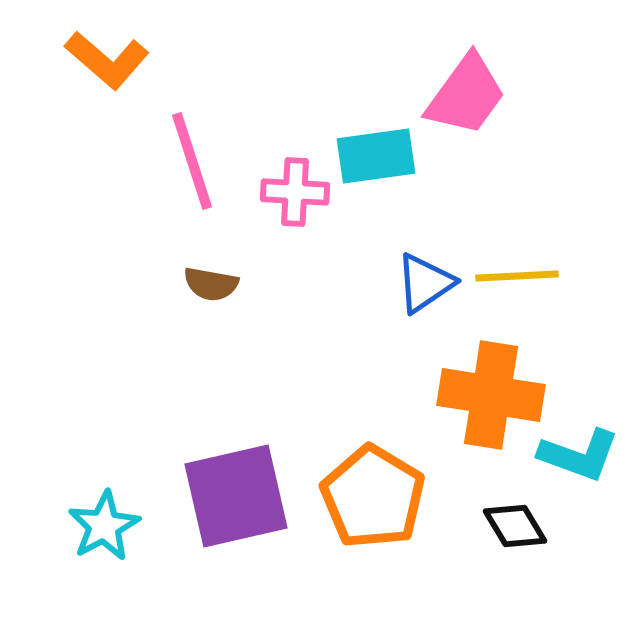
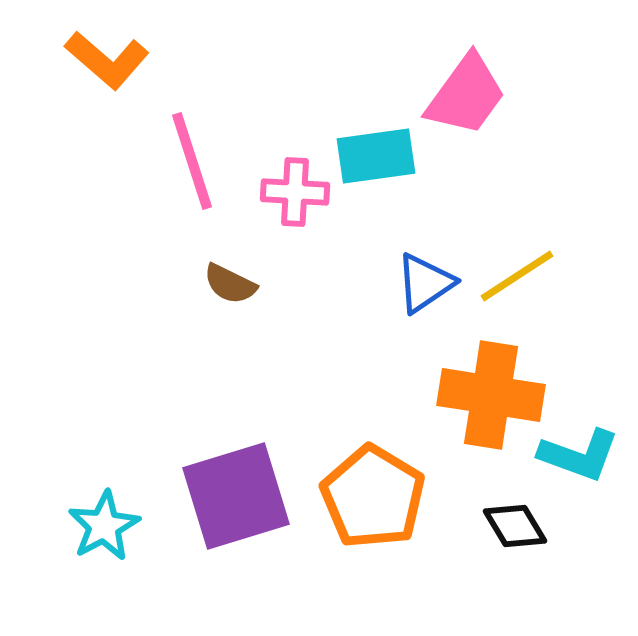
yellow line: rotated 30 degrees counterclockwise
brown semicircle: moved 19 px right; rotated 16 degrees clockwise
purple square: rotated 4 degrees counterclockwise
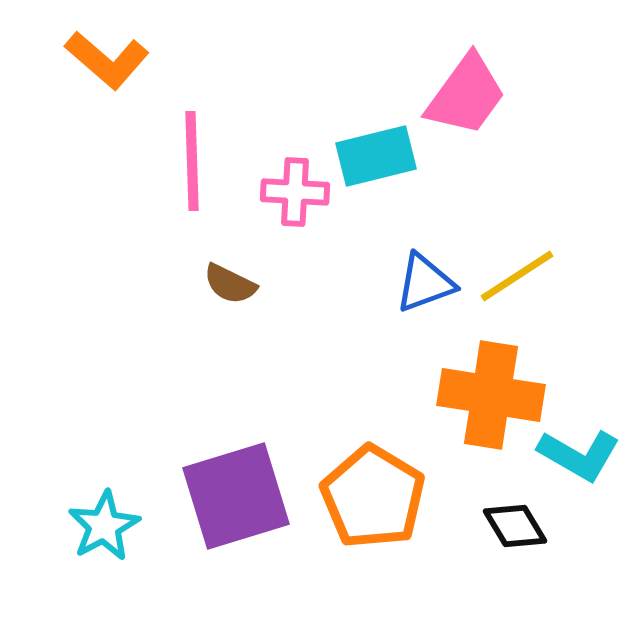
cyan rectangle: rotated 6 degrees counterclockwise
pink line: rotated 16 degrees clockwise
blue triangle: rotated 14 degrees clockwise
cyan L-shape: rotated 10 degrees clockwise
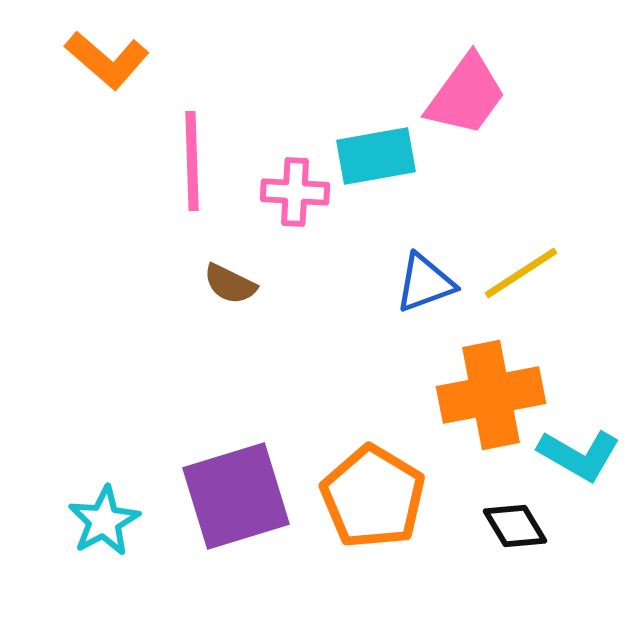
cyan rectangle: rotated 4 degrees clockwise
yellow line: moved 4 px right, 3 px up
orange cross: rotated 20 degrees counterclockwise
cyan star: moved 5 px up
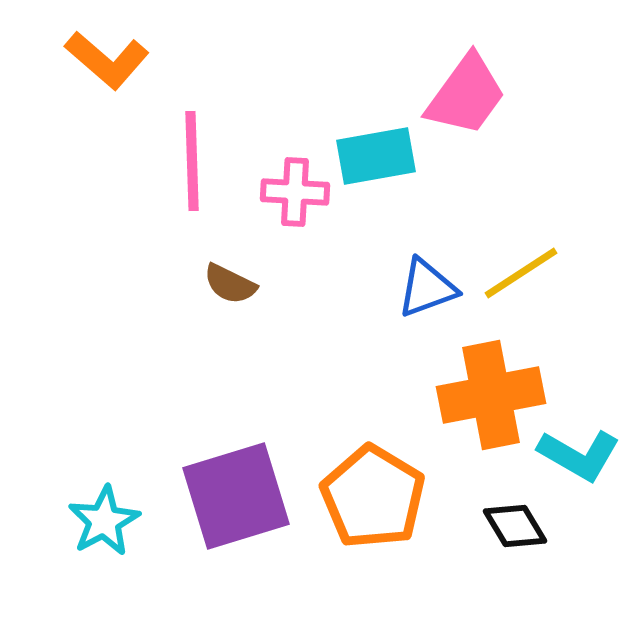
blue triangle: moved 2 px right, 5 px down
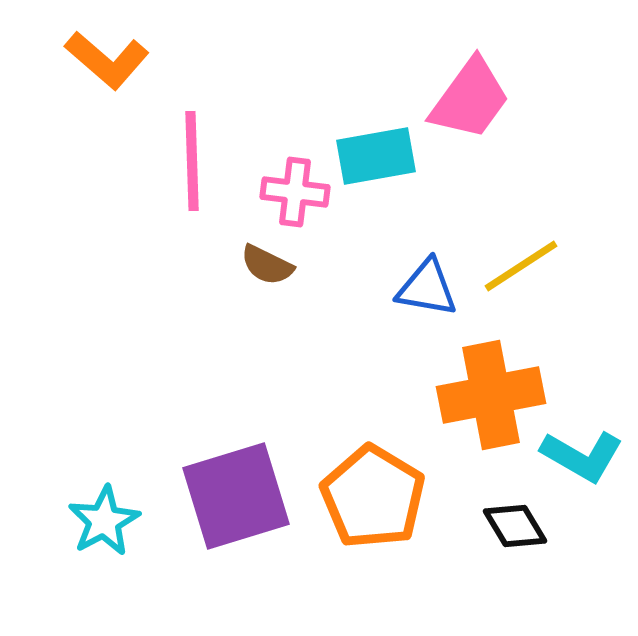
pink trapezoid: moved 4 px right, 4 px down
pink cross: rotated 4 degrees clockwise
yellow line: moved 7 px up
brown semicircle: moved 37 px right, 19 px up
blue triangle: rotated 30 degrees clockwise
cyan L-shape: moved 3 px right, 1 px down
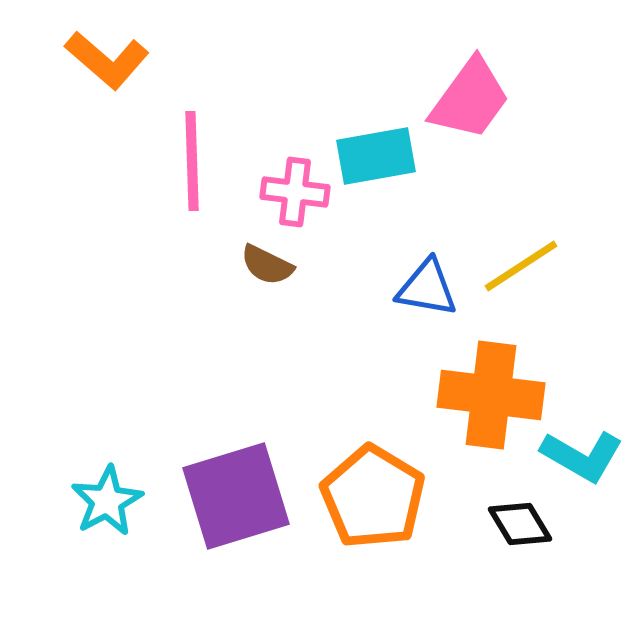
orange cross: rotated 18 degrees clockwise
cyan star: moved 3 px right, 20 px up
black diamond: moved 5 px right, 2 px up
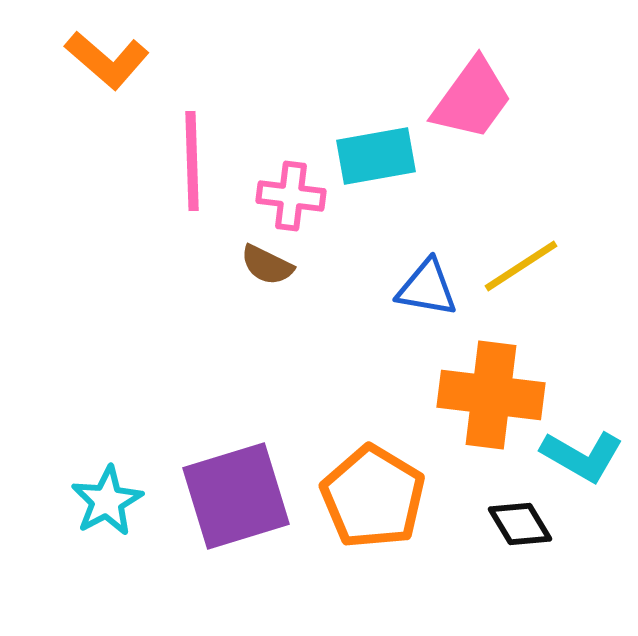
pink trapezoid: moved 2 px right
pink cross: moved 4 px left, 4 px down
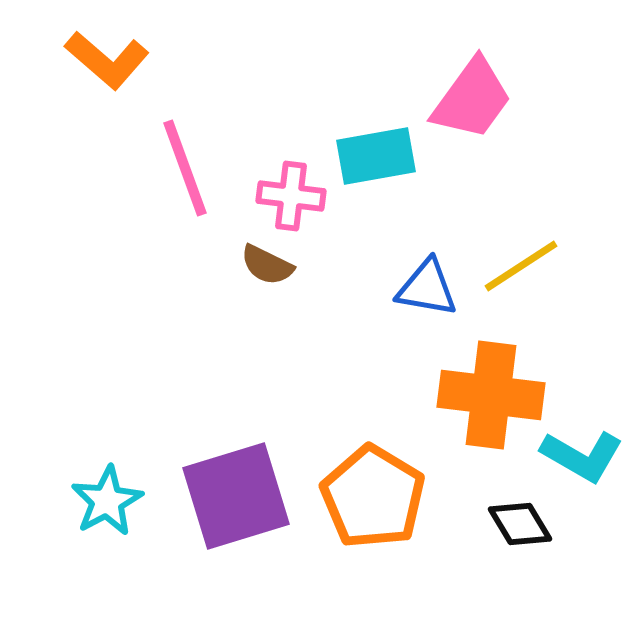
pink line: moved 7 px left, 7 px down; rotated 18 degrees counterclockwise
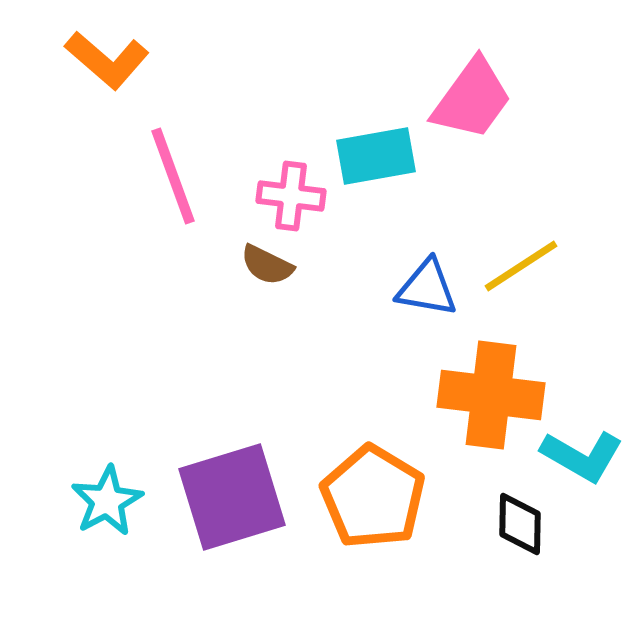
pink line: moved 12 px left, 8 px down
purple square: moved 4 px left, 1 px down
black diamond: rotated 32 degrees clockwise
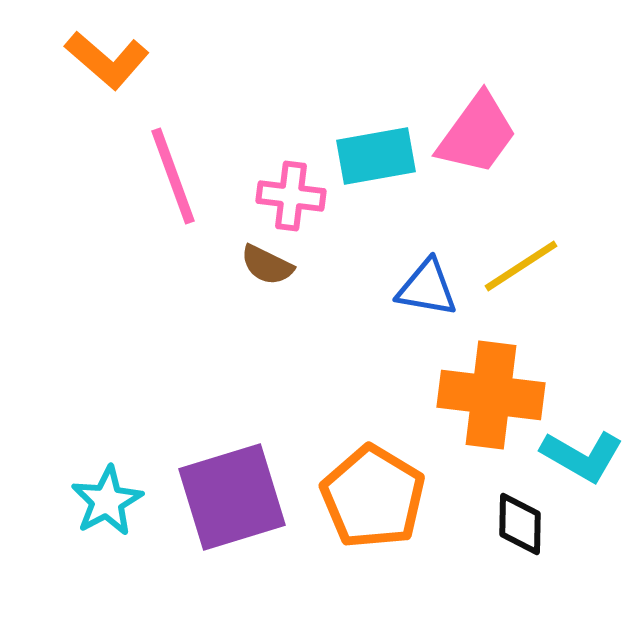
pink trapezoid: moved 5 px right, 35 px down
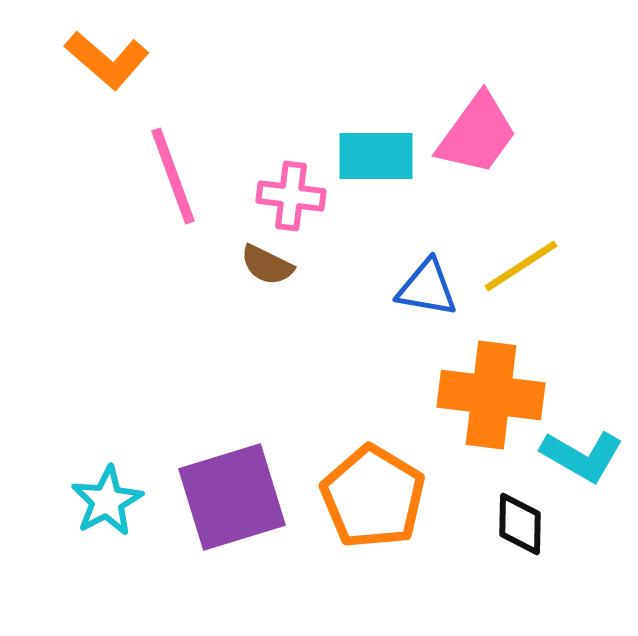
cyan rectangle: rotated 10 degrees clockwise
